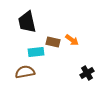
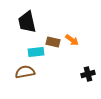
black cross: moved 1 px right, 1 px down; rotated 16 degrees clockwise
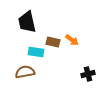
cyan rectangle: rotated 14 degrees clockwise
